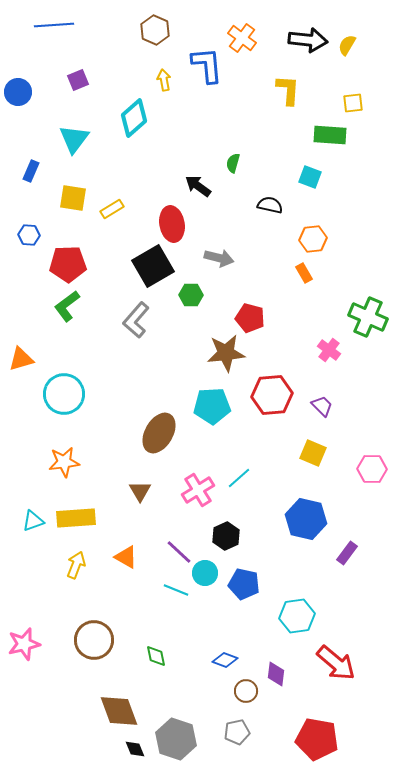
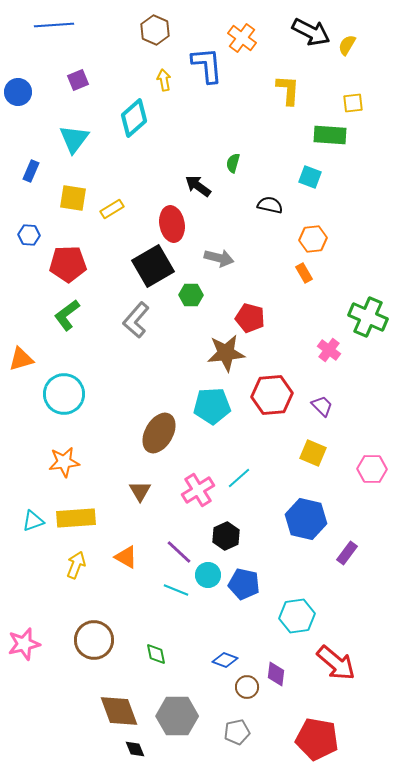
black arrow at (308, 40): moved 3 px right, 8 px up; rotated 21 degrees clockwise
green L-shape at (67, 306): moved 9 px down
cyan circle at (205, 573): moved 3 px right, 2 px down
green diamond at (156, 656): moved 2 px up
brown circle at (246, 691): moved 1 px right, 4 px up
gray hexagon at (176, 739): moved 1 px right, 23 px up; rotated 18 degrees counterclockwise
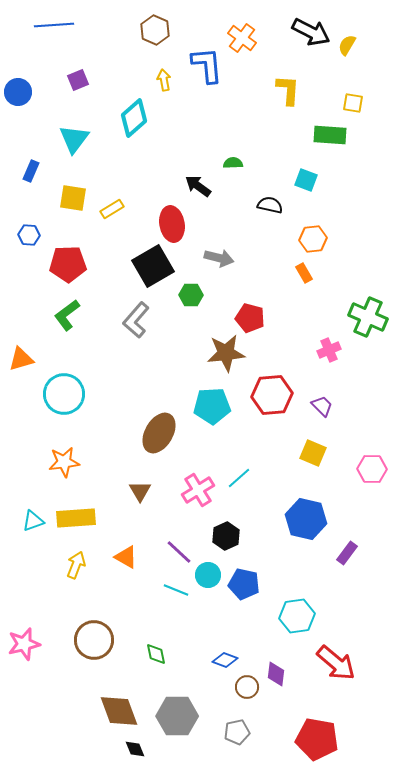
yellow square at (353, 103): rotated 15 degrees clockwise
green semicircle at (233, 163): rotated 72 degrees clockwise
cyan square at (310, 177): moved 4 px left, 3 px down
pink cross at (329, 350): rotated 30 degrees clockwise
